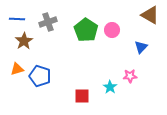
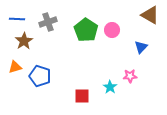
orange triangle: moved 2 px left, 2 px up
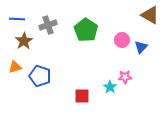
gray cross: moved 3 px down
pink circle: moved 10 px right, 10 px down
pink star: moved 5 px left, 1 px down
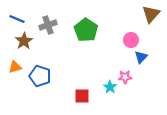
brown triangle: moved 1 px right, 1 px up; rotated 42 degrees clockwise
blue line: rotated 21 degrees clockwise
pink circle: moved 9 px right
blue triangle: moved 10 px down
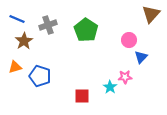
pink circle: moved 2 px left
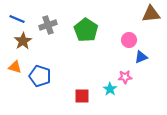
brown triangle: rotated 42 degrees clockwise
brown star: moved 1 px left
blue triangle: rotated 24 degrees clockwise
orange triangle: rotated 32 degrees clockwise
cyan star: moved 2 px down
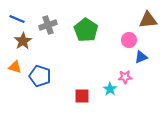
brown triangle: moved 3 px left, 6 px down
